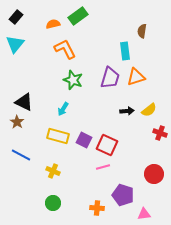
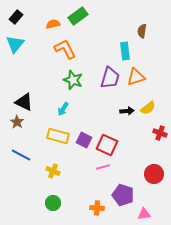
yellow semicircle: moved 1 px left, 2 px up
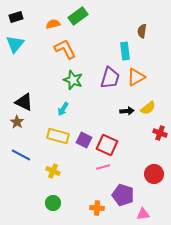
black rectangle: rotated 32 degrees clockwise
orange triangle: rotated 12 degrees counterclockwise
pink triangle: moved 1 px left
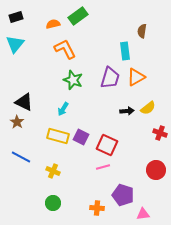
purple square: moved 3 px left, 3 px up
blue line: moved 2 px down
red circle: moved 2 px right, 4 px up
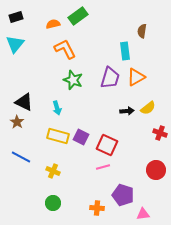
cyan arrow: moved 6 px left, 1 px up; rotated 48 degrees counterclockwise
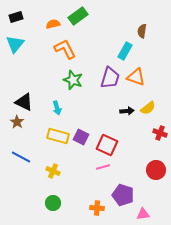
cyan rectangle: rotated 36 degrees clockwise
orange triangle: rotated 48 degrees clockwise
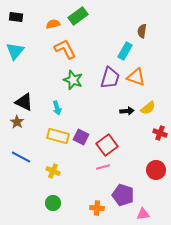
black rectangle: rotated 24 degrees clockwise
cyan triangle: moved 7 px down
red square: rotated 30 degrees clockwise
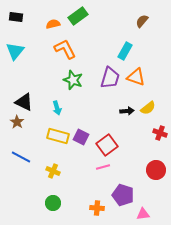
brown semicircle: moved 10 px up; rotated 32 degrees clockwise
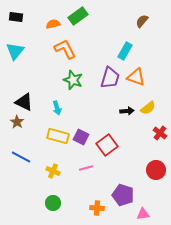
red cross: rotated 16 degrees clockwise
pink line: moved 17 px left, 1 px down
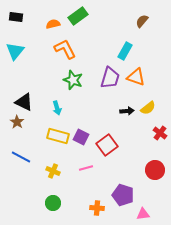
red circle: moved 1 px left
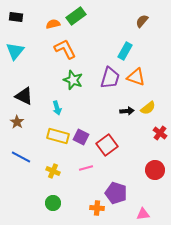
green rectangle: moved 2 px left
black triangle: moved 6 px up
purple pentagon: moved 7 px left, 2 px up
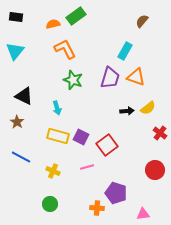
pink line: moved 1 px right, 1 px up
green circle: moved 3 px left, 1 px down
